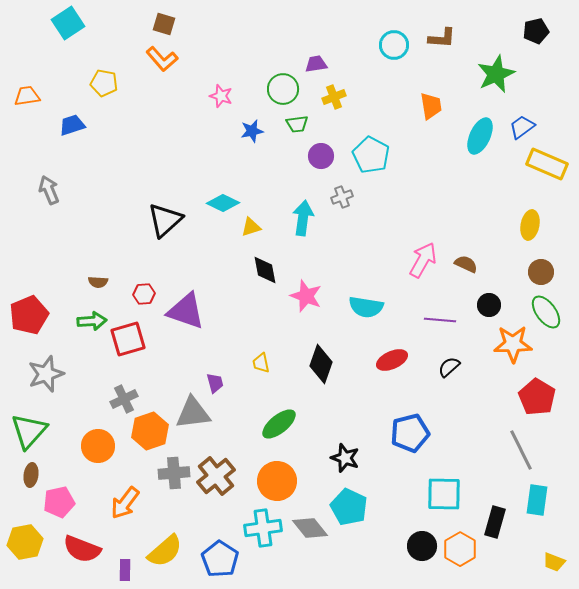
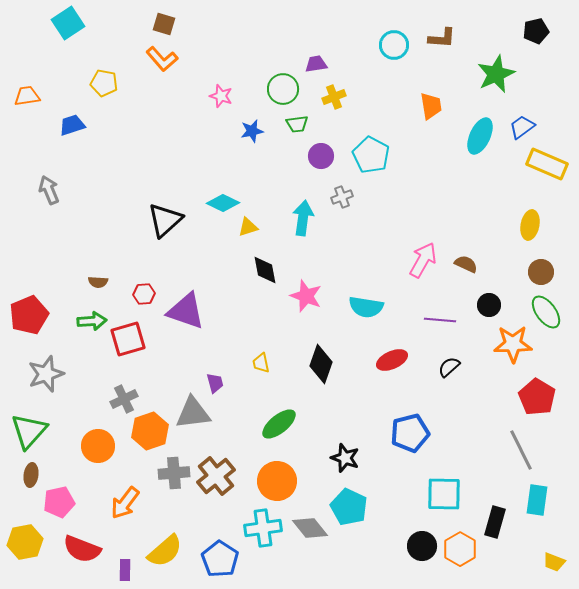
yellow triangle at (251, 227): moved 3 px left
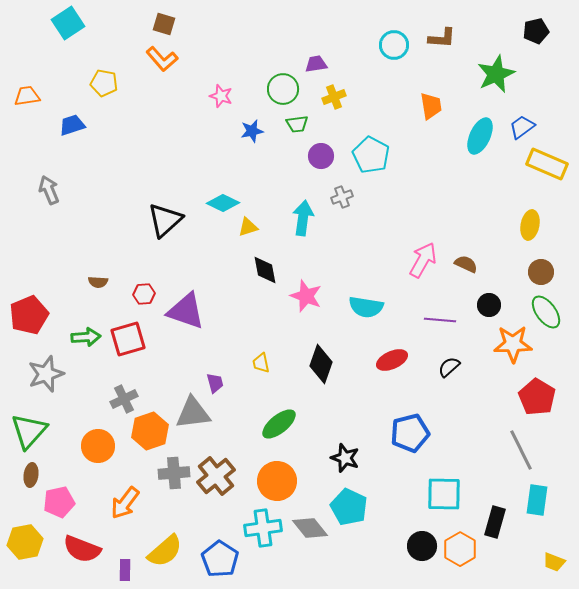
green arrow at (92, 321): moved 6 px left, 16 px down
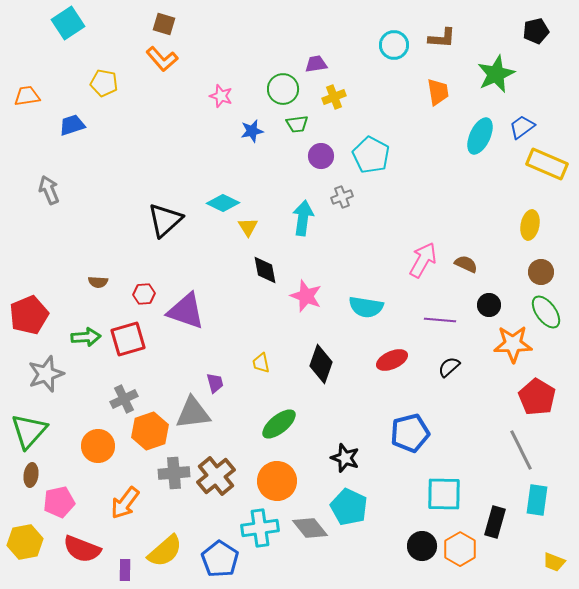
orange trapezoid at (431, 106): moved 7 px right, 14 px up
yellow triangle at (248, 227): rotated 45 degrees counterclockwise
cyan cross at (263, 528): moved 3 px left
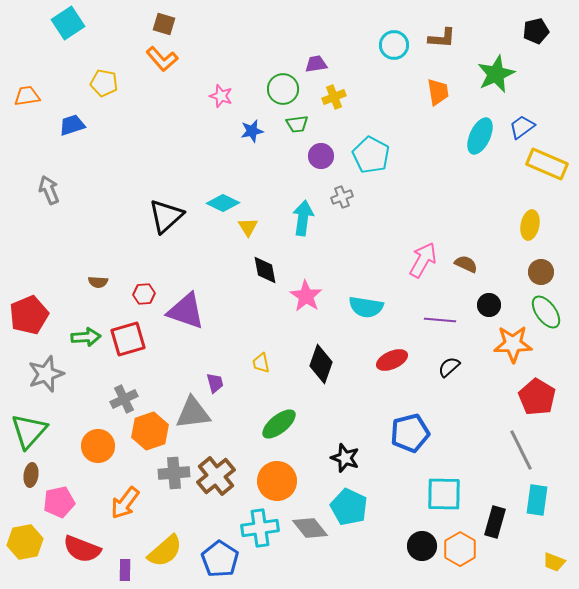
black triangle at (165, 220): moved 1 px right, 4 px up
pink star at (306, 296): rotated 12 degrees clockwise
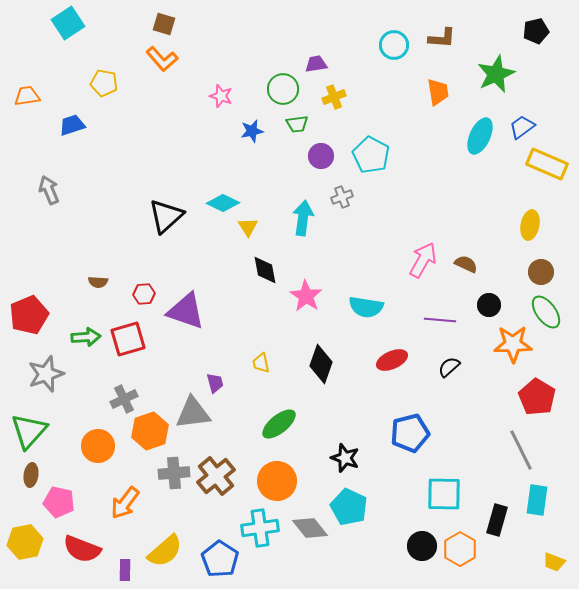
pink pentagon at (59, 502): rotated 24 degrees clockwise
black rectangle at (495, 522): moved 2 px right, 2 px up
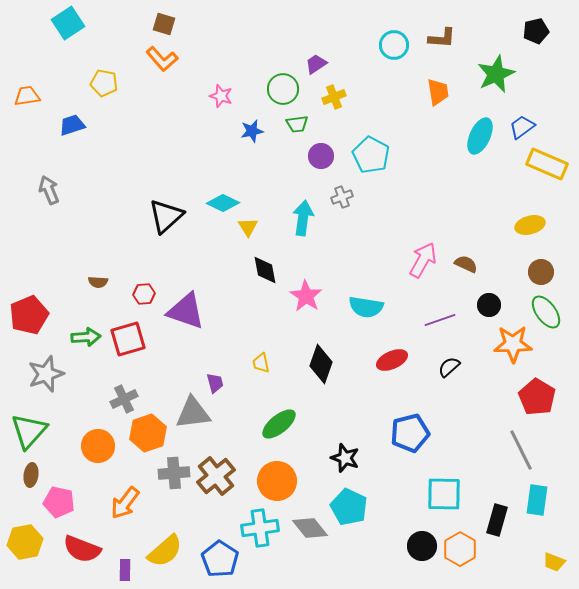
purple trapezoid at (316, 64): rotated 25 degrees counterclockwise
yellow ellipse at (530, 225): rotated 64 degrees clockwise
purple line at (440, 320): rotated 24 degrees counterclockwise
orange hexagon at (150, 431): moved 2 px left, 2 px down
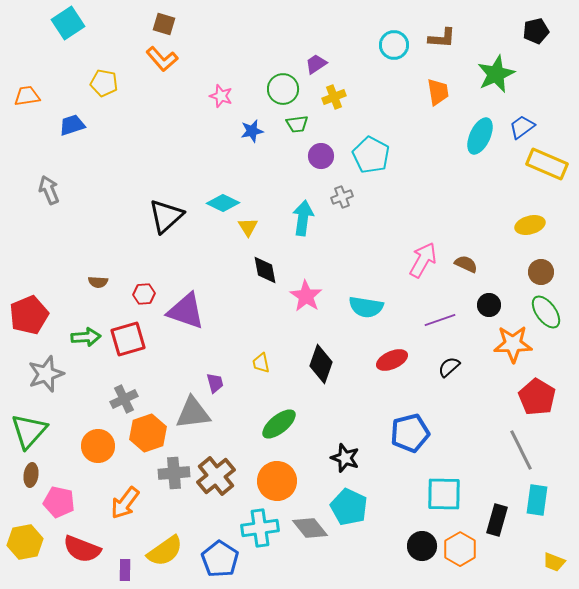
yellow semicircle at (165, 551): rotated 6 degrees clockwise
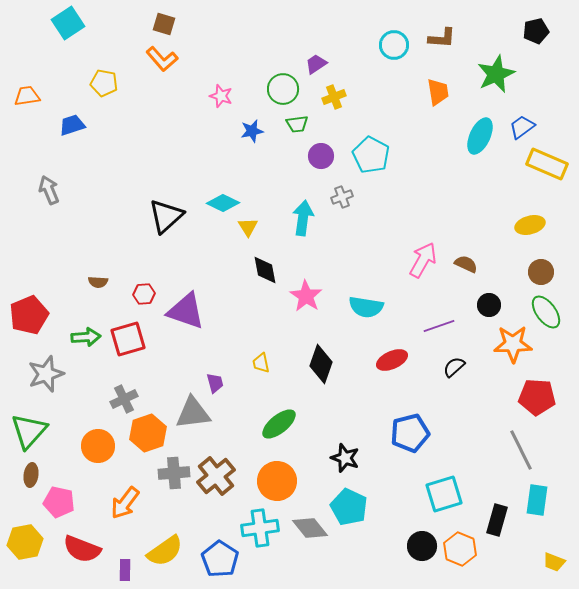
purple line at (440, 320): moved 1 px left, 6 px down
black semicircle at (449, 367): moved 5 px right
red pentagon at (537, 397): rotated 27 degrees counterclockwise
cyan square at (444, 494): rotated 18 degrees counterclockwise
orange hexagon at (460, 549): rotated 8 degrees counterclockwise
